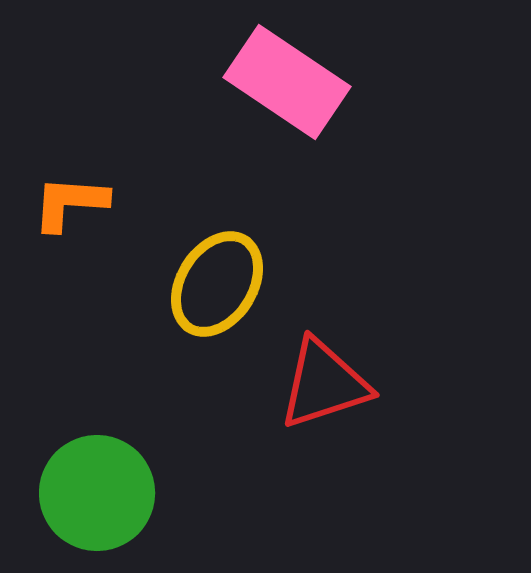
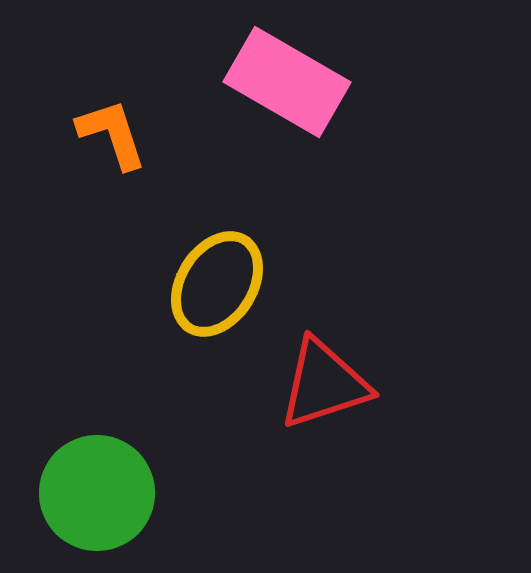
pink rectangle: rotated 4 degrees counterclockwise
orange L-shape: moved 42 px right, 69 px up; rotated 68 degrees clockwise
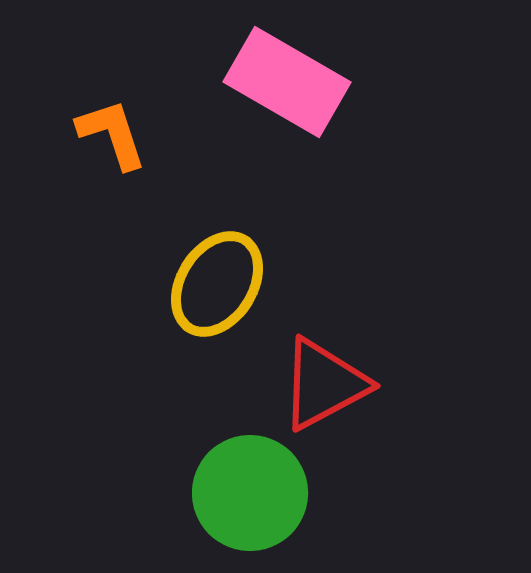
red triangle: rotated 10 degrees counterclockwise
green circle: moved 153 px right
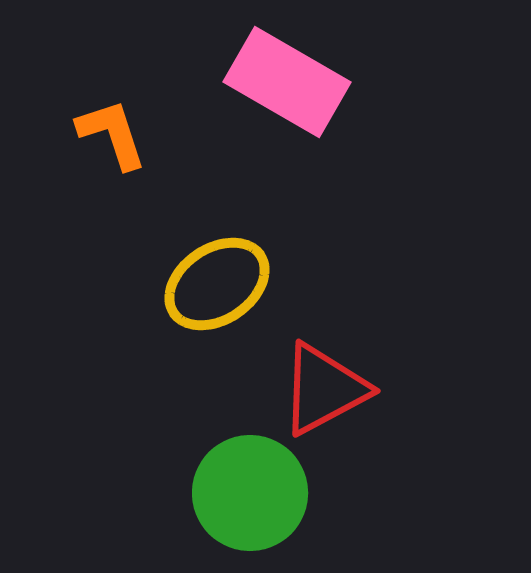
yellow ellipse: rotated 24 degrees clockwise
red triangle: moved 5 px down
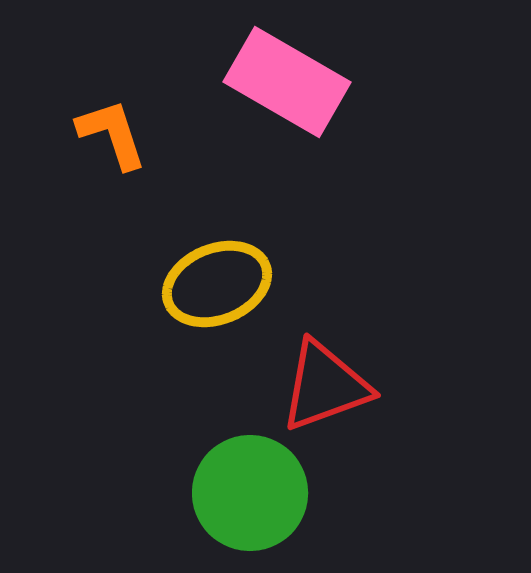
yellow ellipse: rotated 12 degrees clockwise
red triangle: moved 1 px right, 3 px up; rotated 8 degrees clockwise
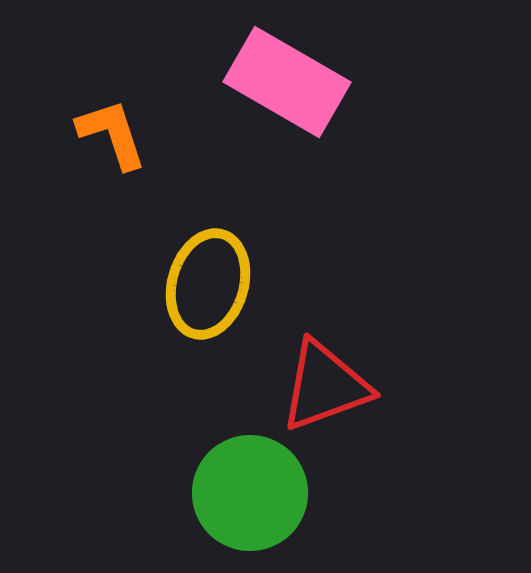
yellow ellipse: moved 9 px left; rotated 52 degrees counterclockwise
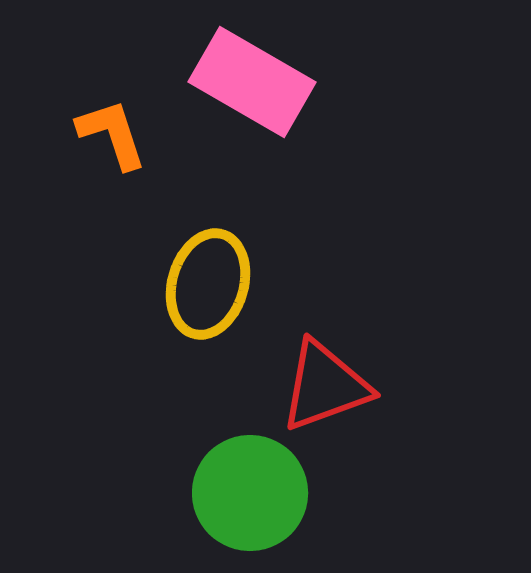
pink rectangle: moved 35 px left
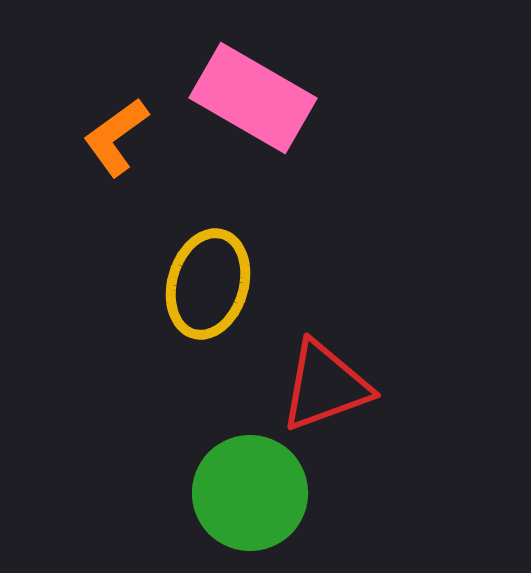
pink rectangle: moved 1 px right, 16 px down
orange L-shape: moved 4 px right, 3 px down; rotated 108 degrees counterclockwise
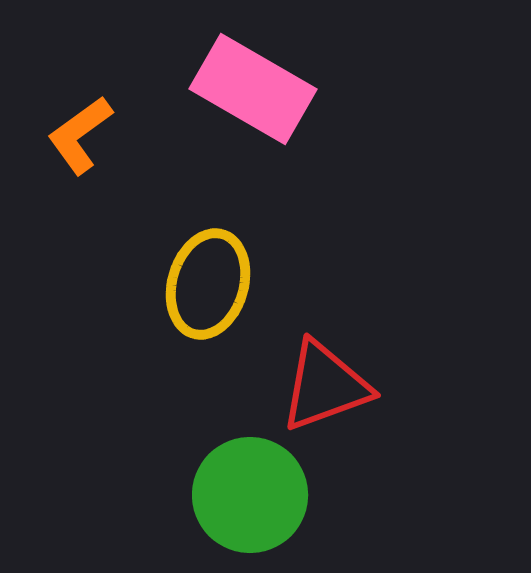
pink rectangle: moved 9 px up
orange L-shape: moved 36 px left, 2 px up
green circle: moved 2 px down
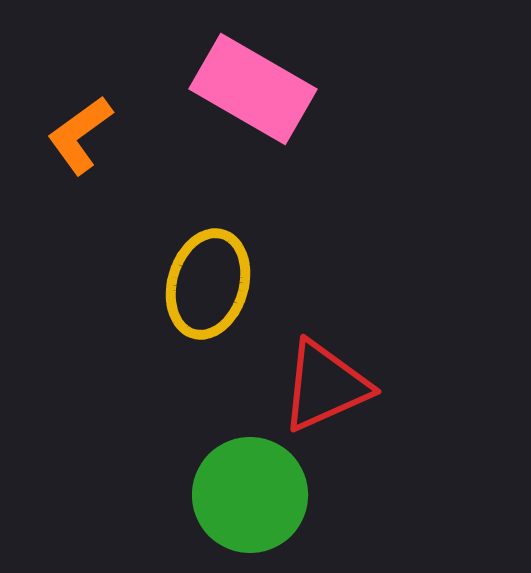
red triangle: rotated 4 degrees counterclockwise
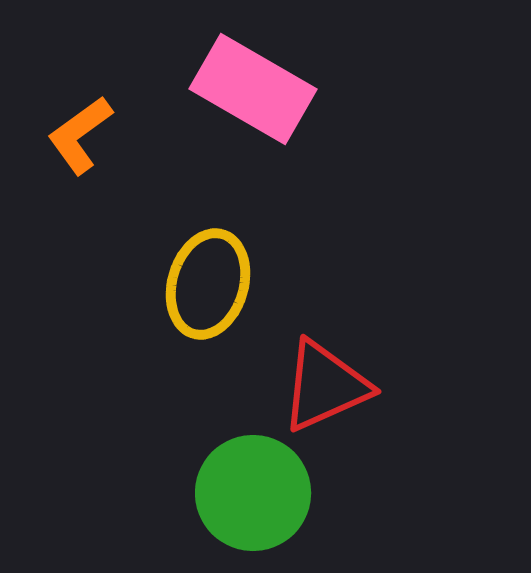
green circle: moved 3 px right, 2 px up
